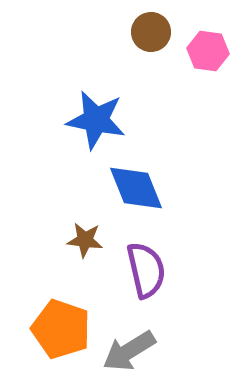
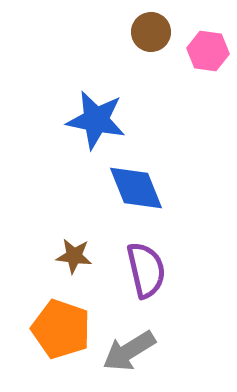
brown star: moved 11 px left, 16 px down
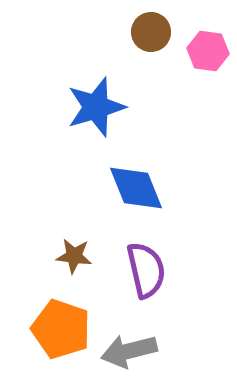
blue star: moved 13 px up; rotated 28 degrees counterclockwise
gray arrow: rotated 18 degrees clockwise
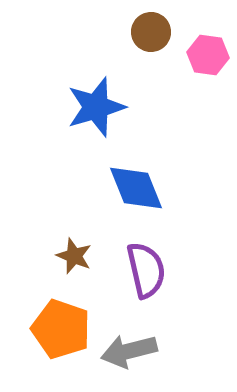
pink hexagon: moved 4 px down
brown star: rotated 15 degrees clockwise
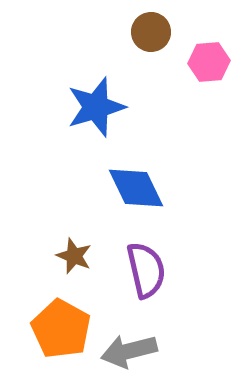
pink hexagon: moved 1 px right, 7 px down; rotated 12 degrees counterclockwise
blue diamond: rotated 4 degrees counterclockwise
orange pentagon: rotated 10 degrees clockwise
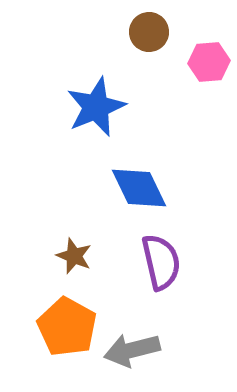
brown circle: moved 2 px left
blue star: rotated 6 degrees counterclockwise
blue diamond: moved 3 px right
purple semicircle: moved 15 px right, 8 px up
orange pentagon: moved 6 px right, 2 px up
gray arrow: moved 3 px right, 1 px up
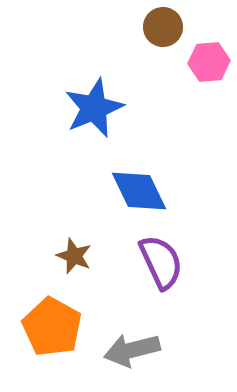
brown circle: moved 14 px right, 5 px up
blue star: moved 2 px left, 1 px down
blue diamond: moved 3 px down
purple semicircle: rotated 12 degrees counterclockwise
orange pentagon: moved 15 px left
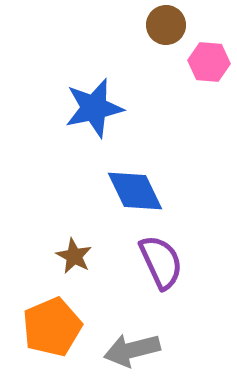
brown circle: moved 3 px right, 2 px up
pink hexagon: rotated 9 degrees clockwise
blue star: rotated 10 degrees clockwise
blue diamond: moved 4 px left
brown star: rotated 6 degrees clockwise
orange pentagon: rotated 20 degrees clockwise
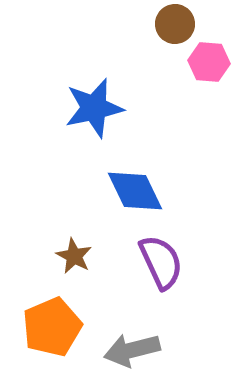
brown circle: moved 9 px right, 1 px up
